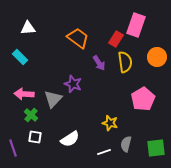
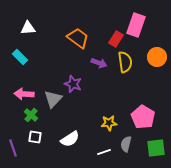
purple arrow: rotated 35 degrees counterclockwise
pink pentagon: moved 18 px down; rotated 10 degrees counterclockwise
yellow star: moved 1 px left; rotated 21 degrees counterclockwise
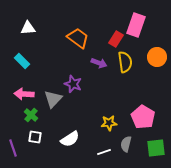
cyan rectangle: moved 2 px right, 4 px down
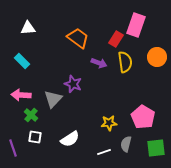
pink arrow: moved 3 px left, 1 px down
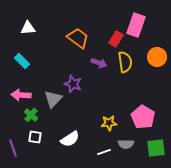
gray semicircle: rotated 105 degrees counterclockwise
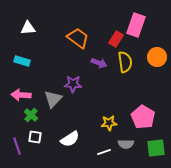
cyan rectangle: rotated 28 degrees counterclockwise
purple star: rotated 18 degrees counterclockwise
purple line: moved 4 px right, 2 px up
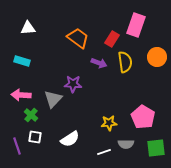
red rectangle: moved 4 px left
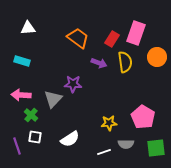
pink rectangle: moved 8 px down
